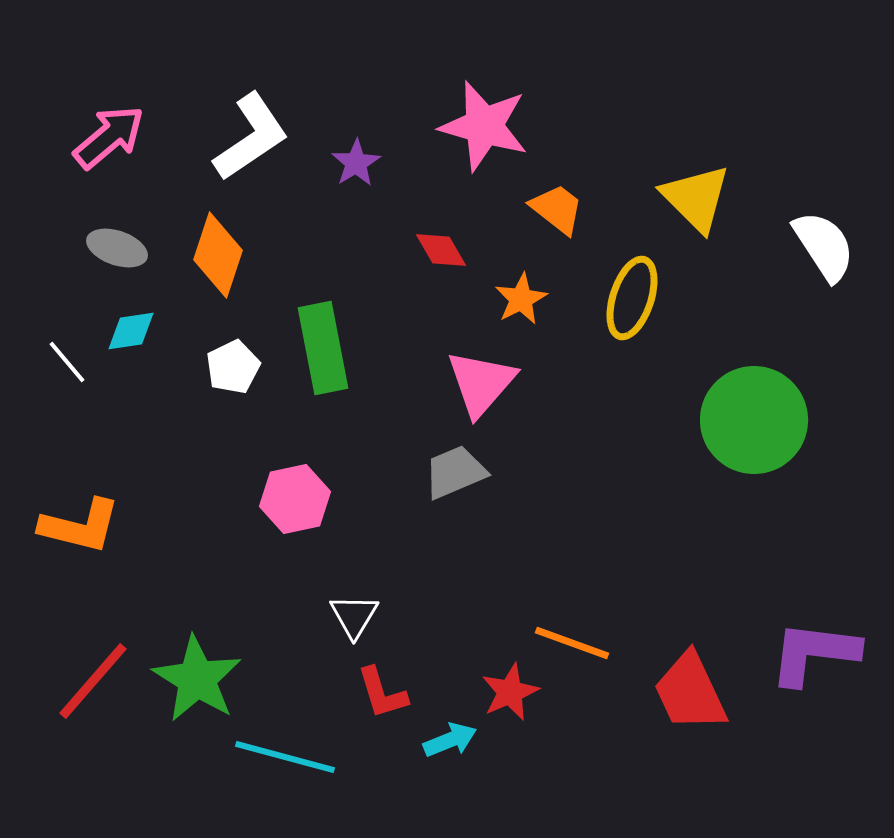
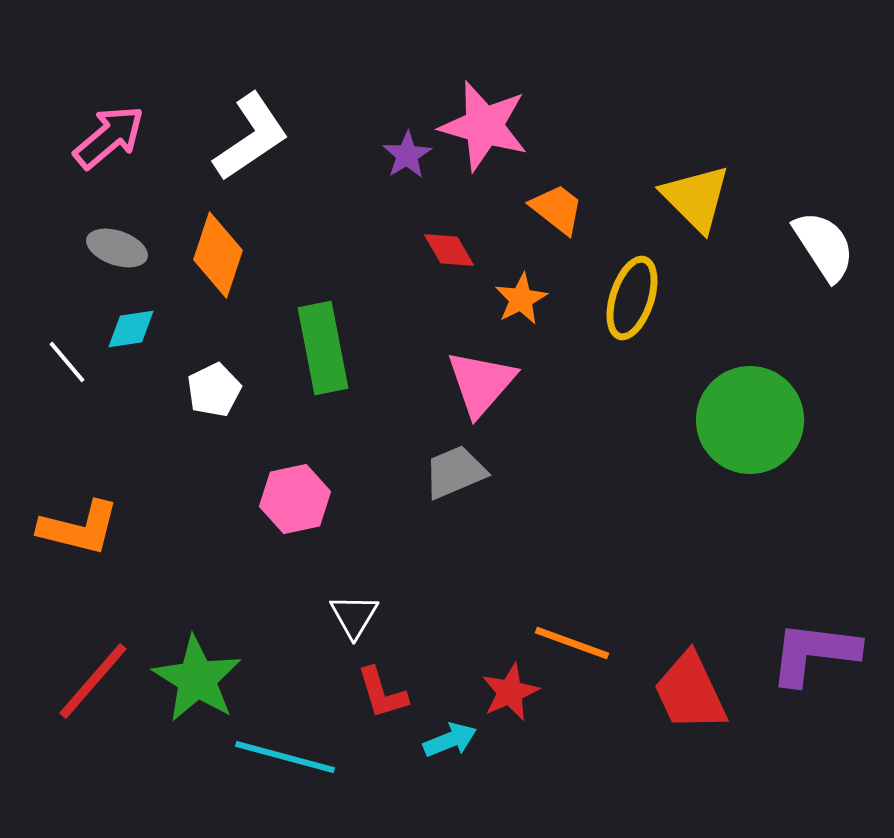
purple star: moved 51 px right, 8 px up
red diamond: moved 8 px right
cyan diamond: moved 2 px up
white pentagon: moved 19 px left, 23 px down
green circle: moved 4 px left
orange L-shape: moved 1 px left, 2 px down
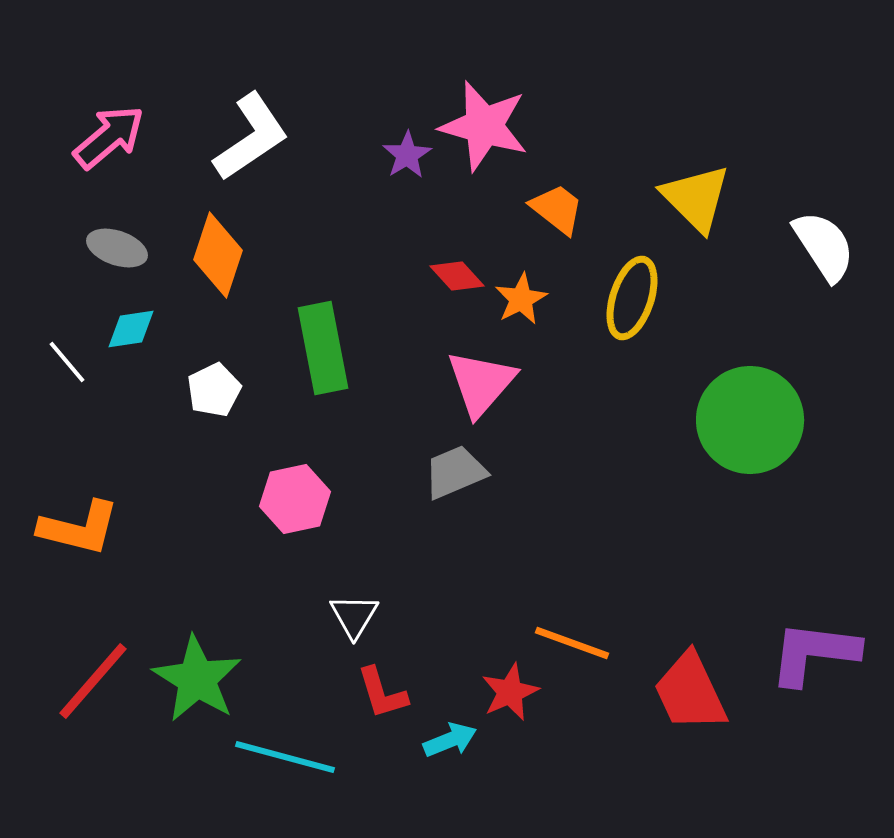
red diamond: moved 8 px right, 26 px down; rotated 12 degrees counterclockwise
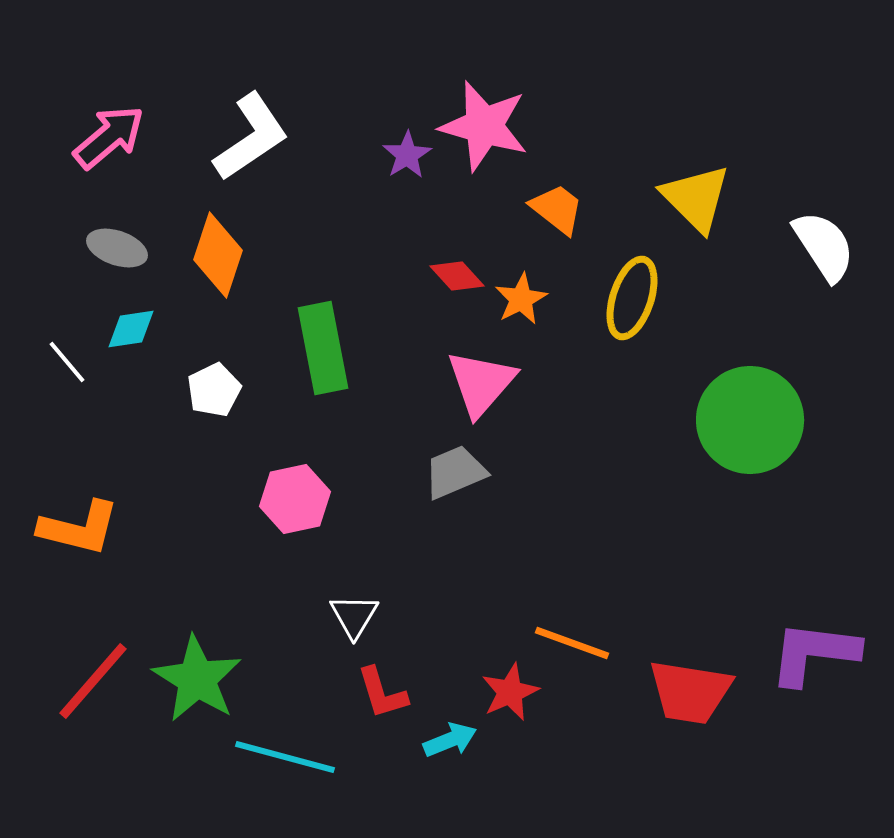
red trapezoid: rotated 56 degrees counterclockwise
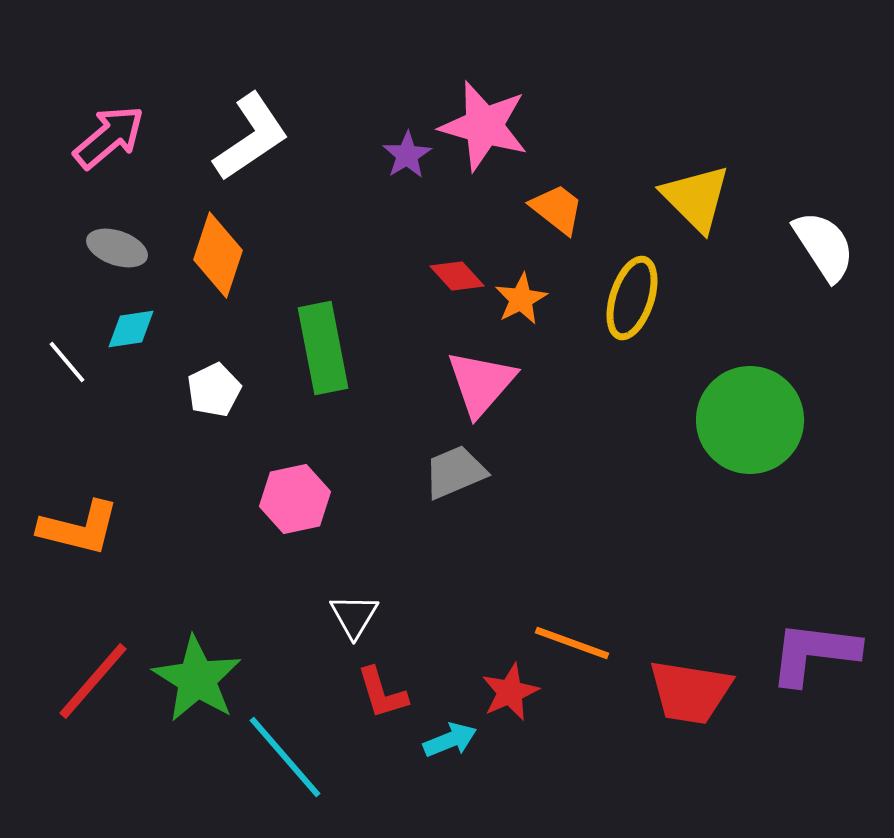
cyan line: rotated 34 degrees clockwise
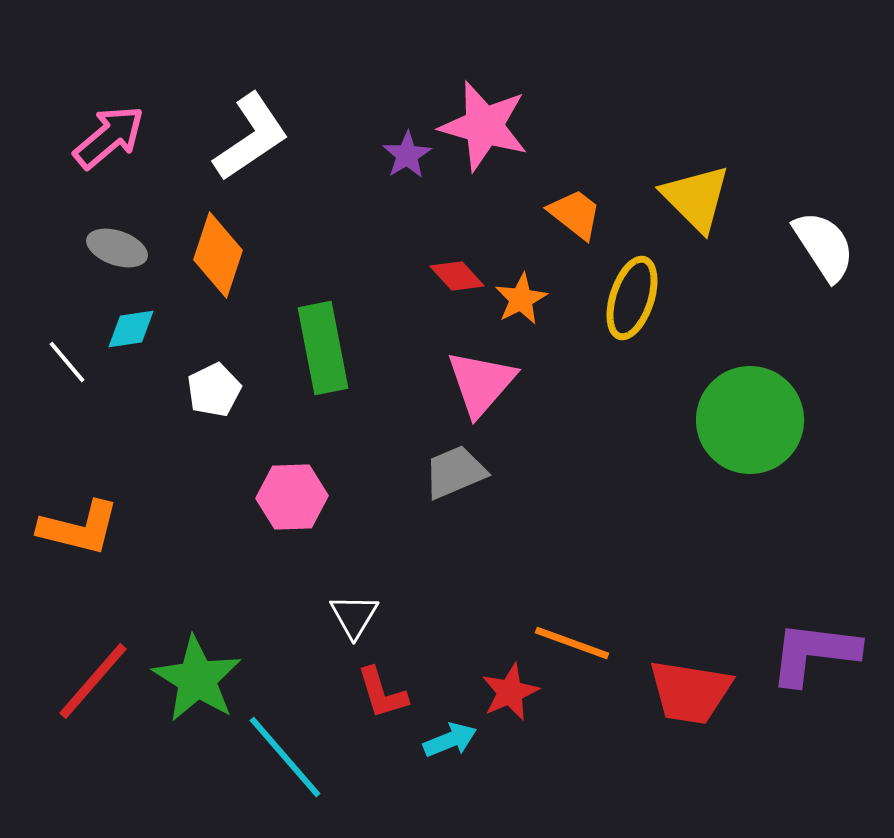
orange trapezoid: moved 18 px right, 5 px down
pink hexagon: moved 3 px left, 2 px up; rotated 10 degrees clockwise
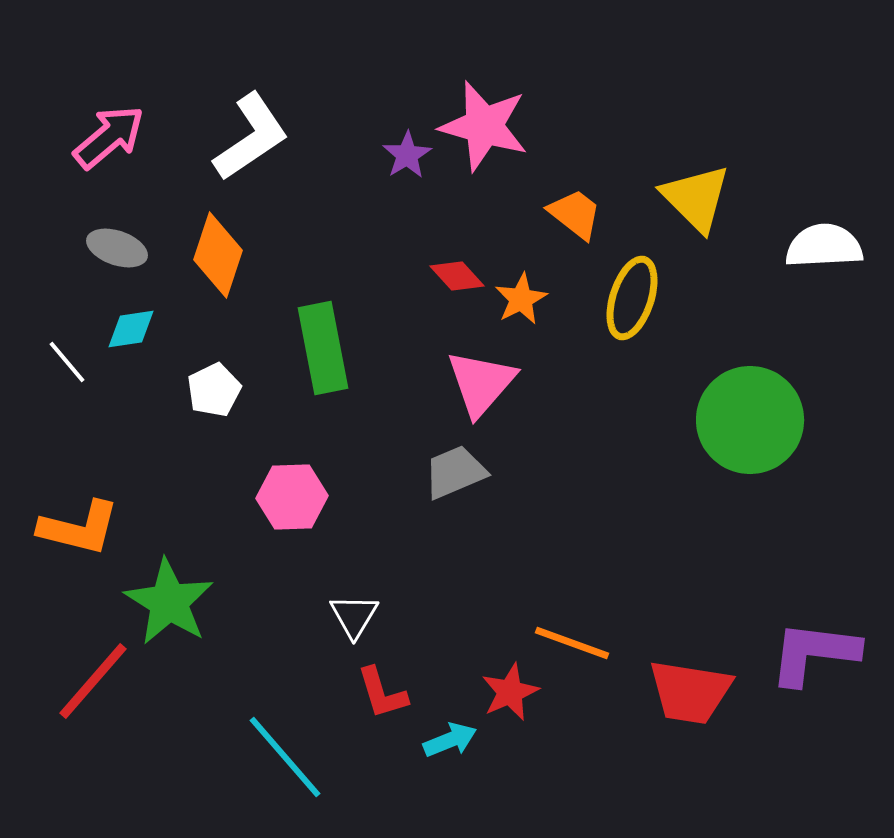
white semicircle: rotated 60 degrees counterclockwise
green star: moved 28 px left, 77 px up
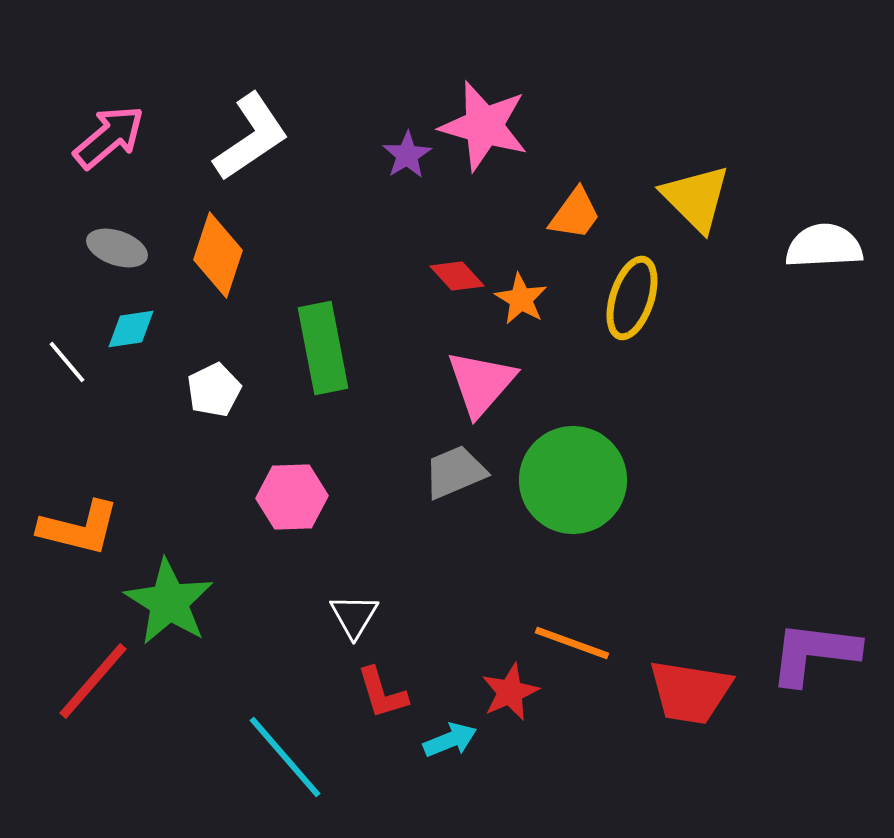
orange trapezoid: rotated 88 degrees clockwise
orange star: rotated 14 degrees counterclockwise
green circle: moved 177 px left, 60 px down
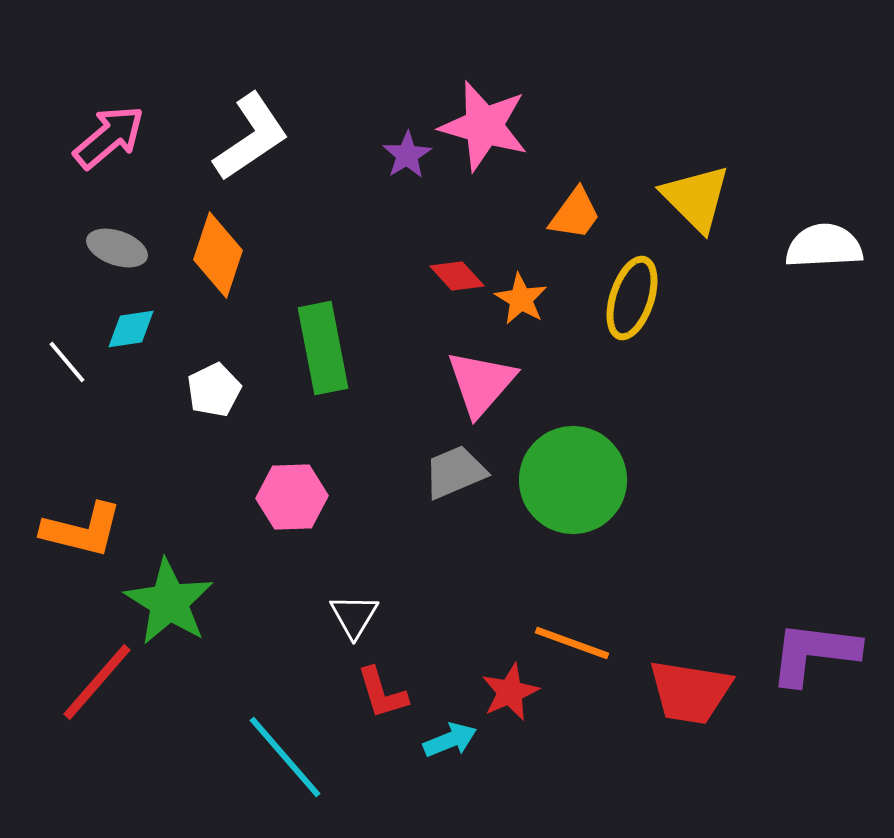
orange L-shape: moved 3 px right, 2 px down
red line: moved 4 px right, 1 px down
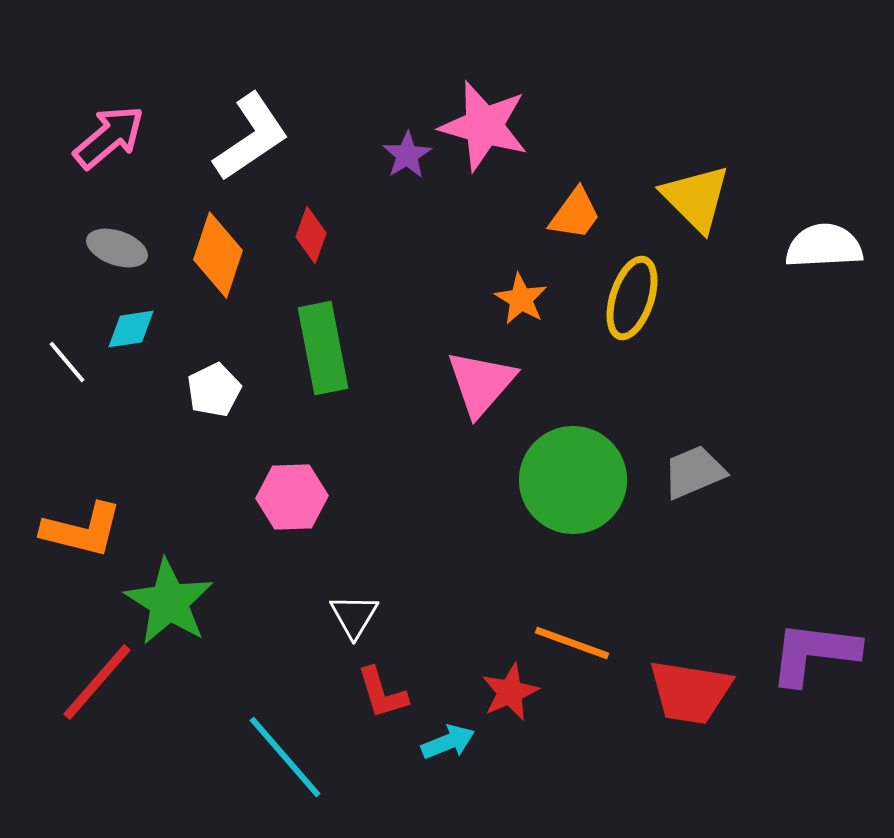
red diamond: moved 146 px left, 41 px up; rotated 62 degrees clockwise
gray trapezoid: moved 239 px right
cyan arrow: moved 2 px left, 2 px down
